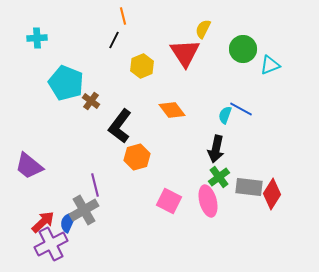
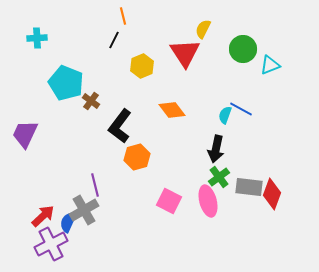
purple trapezoid: moved 4 px left, 32 px up; rotated 76 degrees clockwise
red diamond: rotated 12 degrees counterclockwise
red arrow: moved 6 px up
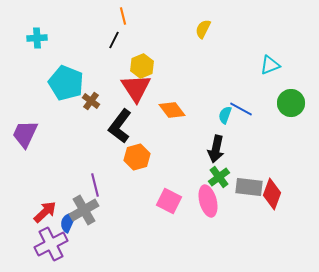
green circle: moved 48 px right, 54 px down
red triangle: moved 49 px left, 35 px down
red arrow: moved 2 px right, 4 px up
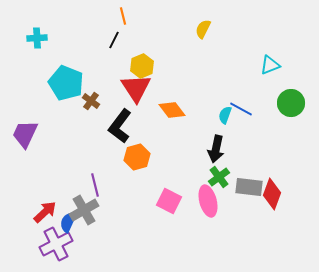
purple cross: moved 5 px right
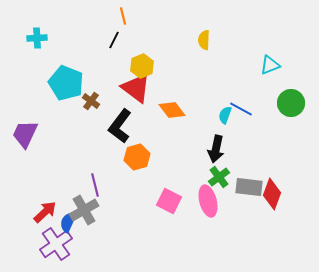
yellow semicircle: moved 1 px right, 11 px down; rotated 24 degrees counterclockwise
red triangle: rotated 20 degrees counterclockwise
purple cross: rotated 8 degrees counterclockwise
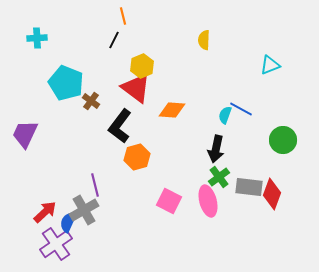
green circle: moved 8 px left, 37 px down
orange diamond: rotated 48 degrees counterclockwise
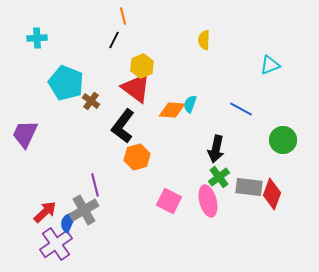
cyan semicircle: moved 35 px left, 11 px up
black L-shape: moved 3 px right
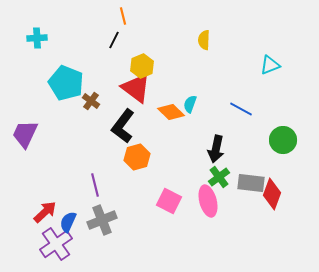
orange diamond: moved 1 px left, 2 px down; rotated 40 degrees clockwise
gray rectangle: moved 2 px right, 4 px up
gray cross: moved 18 px right, 10 px down; rotated 8 degrees clockwise
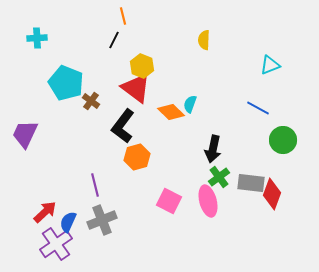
yellow hexagon: rotated 15 degrees counterclockwise
blue line: moved 17 px right, 1 px up
black arrow: moved 3 px left
